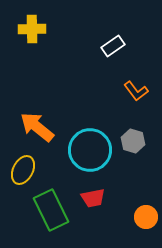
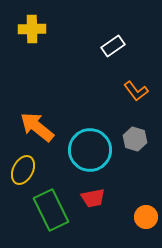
gray hexagon: moved 2 px right, 2 px up
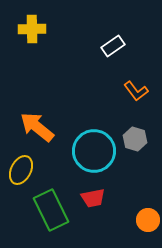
cyan circle: moved 4 px right, 1 px down
yellow ellipse: moved 2 px left
orange circle: moved 2 px right, 3 px down
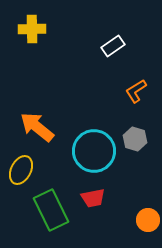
orange L-shape: rotated 95 degrees clockwise
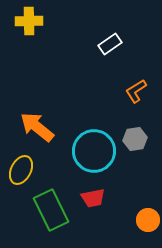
yellow cross: moved 3 px left, 8 px up
white rectangle: moved 3 px left, 2 px up
gray hexagon: rotated 25 degrees counterclockwise
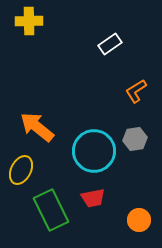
orange circle: moved 9 px left
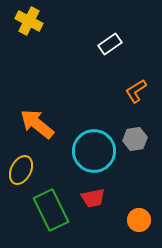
yellow cross: rotated 28 degrees clockwise
orange arrow: moved 3 px up
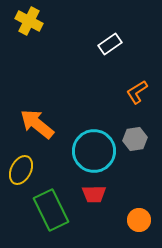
orange L-shape: moved 1 px right, 1 px down
red trapezoid: moved 1 px right, 4 px up; rotated 10 degrees clockwise
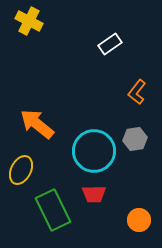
orange L-shape: rotated 20 degrees counterclockwise
green rectangle: moved 2 px right
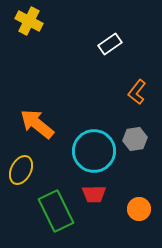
green rectangle: moved 3 px right, 1 px down
orange circle: moved 11 px up
